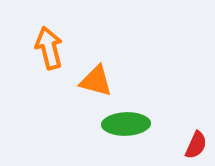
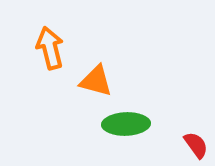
orange arrow: moved 1 px right
red semicircle: rotated 60 degrees counterclockwise
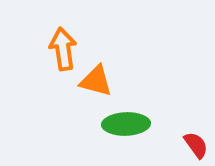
orange arrow: moved 13 px right, 1 px down; rotated 6 degrees clockwise
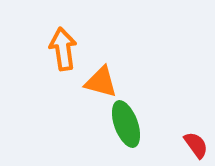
orange triangle: moved 5 px right, 1 px down
green ellipse: rotated 72 degrees clockwise
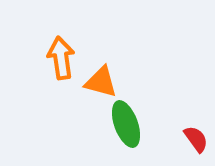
orange arrow: moved 2 px left, 9 px down
red semicircle: moved 6 px up
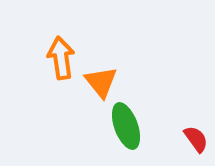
orange triangle: rotated 36 degrees clockwise
green ellipse: moved 2 px down
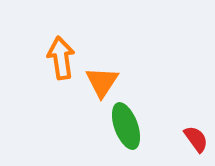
orange triangle: moved 1 px right; rotated 12 degrees clockwise
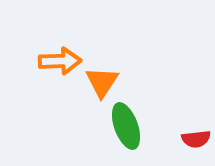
orange arrow: moved 1 px left, 3 px down; rotated 96 degrees clockwise
red semicircle: rotated 120 degrees clockwise
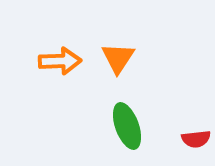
orange triangle: moved 16 px right, 24 px up
green ellipse: moved 1 px right
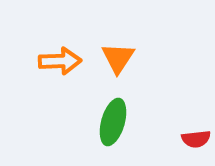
green ellipse: moved 14 px left, 4 px up; rotated 36 degrees clockwise
